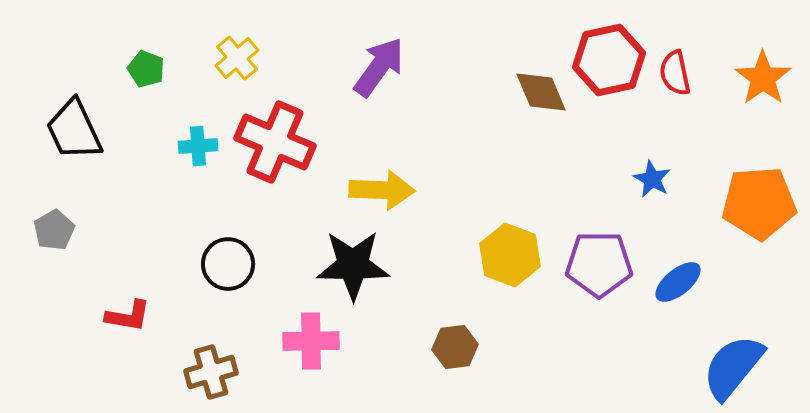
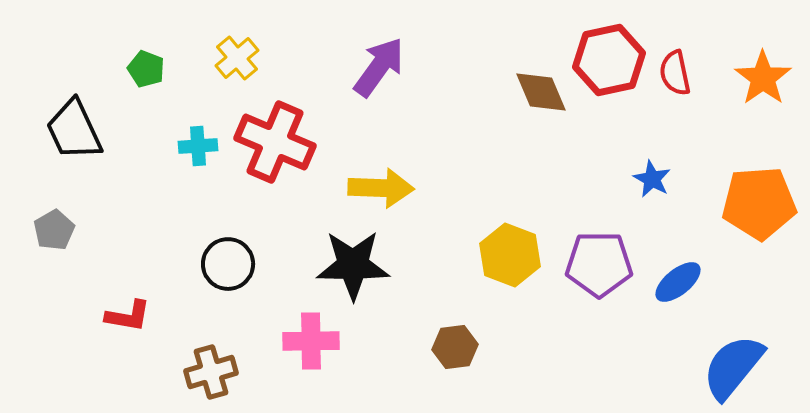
yellow arrow: moved 1 px left, 2 px up
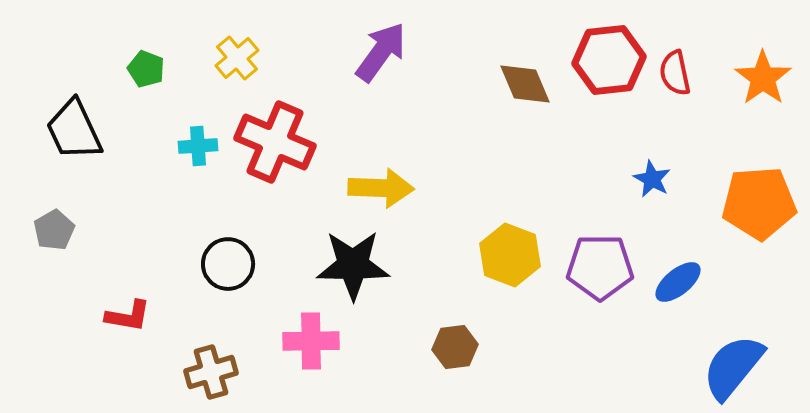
red hexagon: rotated 6 degrees clockwise
purple arrow: moved 2 px right, 15 px up
brown diamond: moved 16 px left, 8 px up
purple pentagon: moved 1 px right, 3 px down
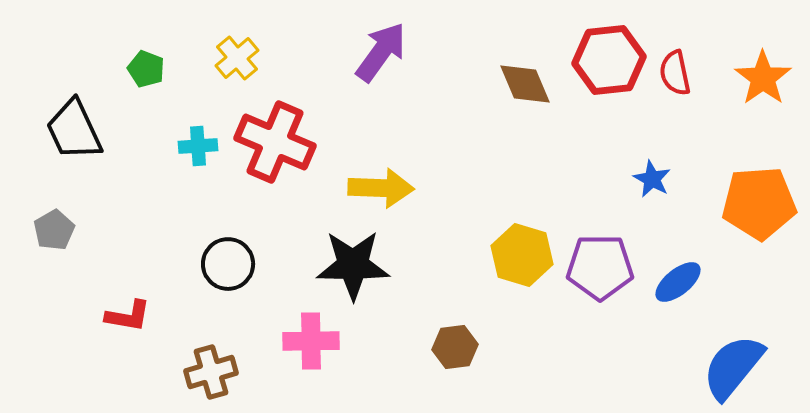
yellow hexagon: moved 12 px right; rotated 4 degrees counterclockwise
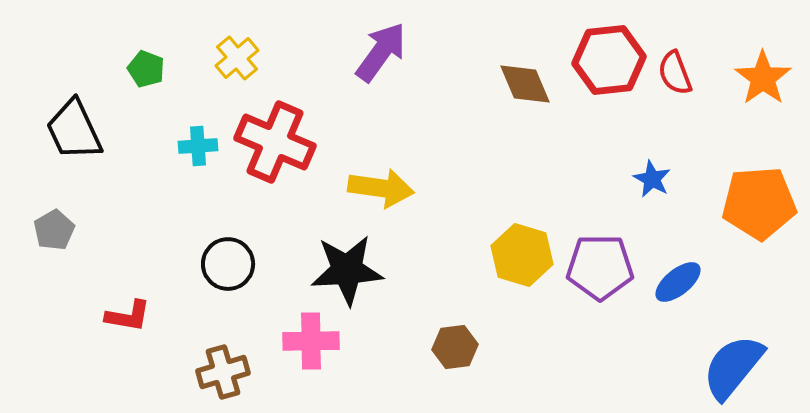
red semicircle: rotated 9 degrees counterclockwise
yellow arrow: rotated 6 degrees clockwise
black star: moved 6 px left, 5 px down; rotated 4 degrees counterclockwise
brown cross: moved 12 px right
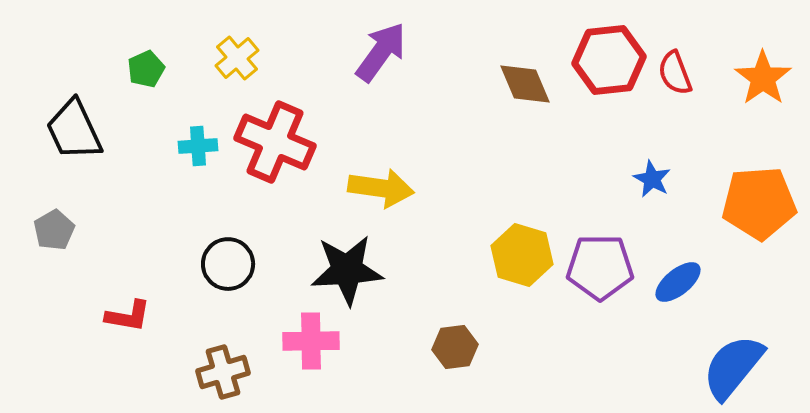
green pentagon: rotated 27 degrees clockwise
